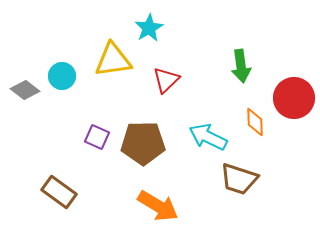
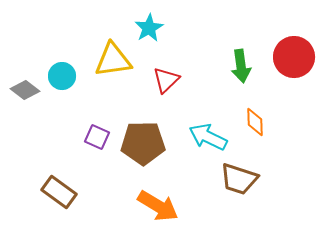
red circle: moved 41 px up
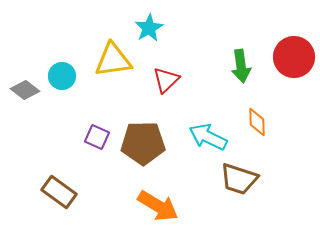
orange diamond: moved 2 px right
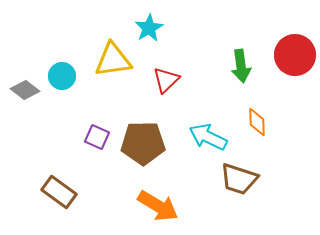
red circle: moved 1 px right, 2 px up
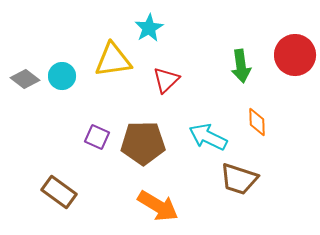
gray diamond: moved 11 px up
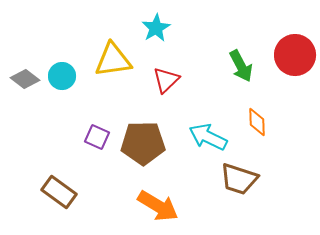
cyan star: moved 7 px right
green arrow: rotated 20 degrees counterclockwise
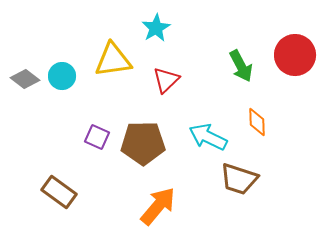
orange arrow: rotated 81 degrees counterclockwise
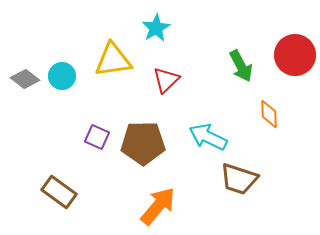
orange diamond: moved 12 px right, 8 px up
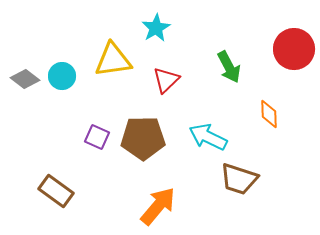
red circle: moved 1 px left, 6 px up
green arrow: moved 12 px left, 1 px down
brown pentagon: moved 5 px up
brown rectangle: moved 3 px left, 1 px up
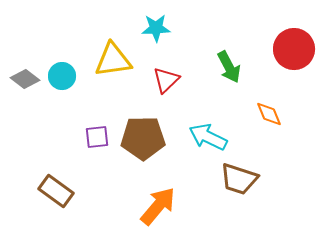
cyan star: rotated 28 degrees clockwise
orange diamond: rotated 20 degrees counterclockwise
purple square: rotated 30 degrees counterclockwise
